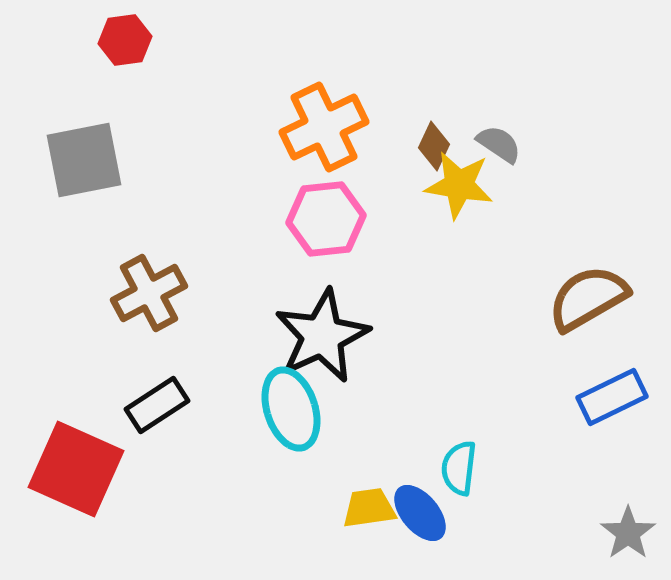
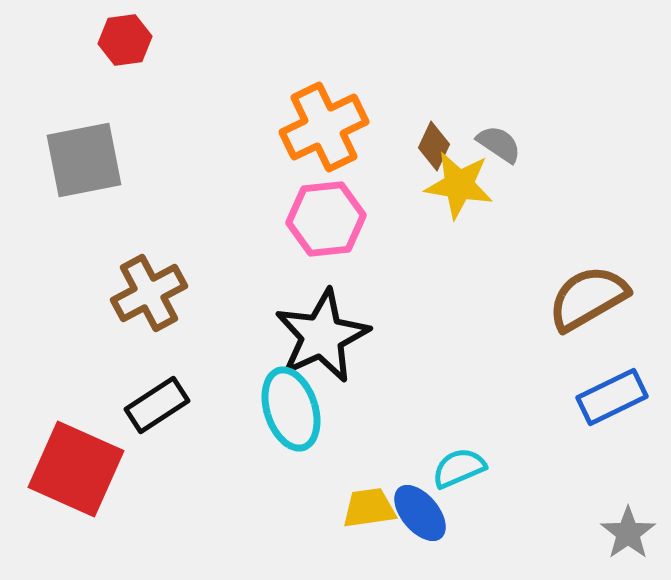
cyan semicircle: rotated 60 degrees clockwise
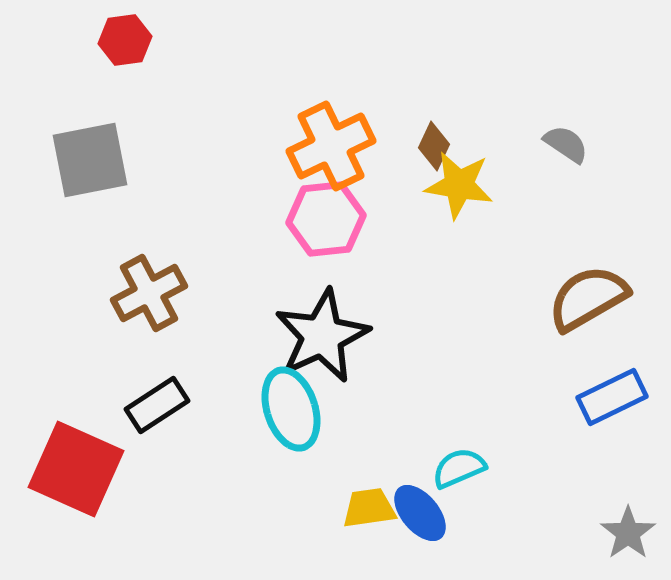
orange cross: moved 7 px right, 19 px down
gray semicircle: moved 67 px right
gray square: moved 6 px right
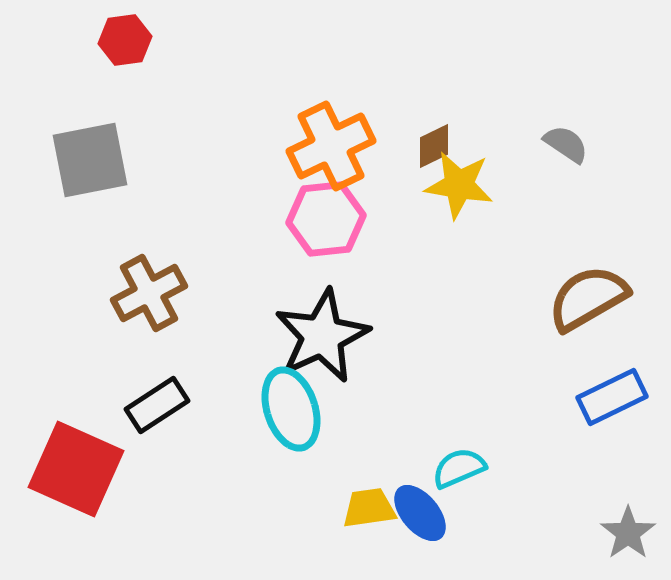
brown diamond: rotated 39 degrees clockwise
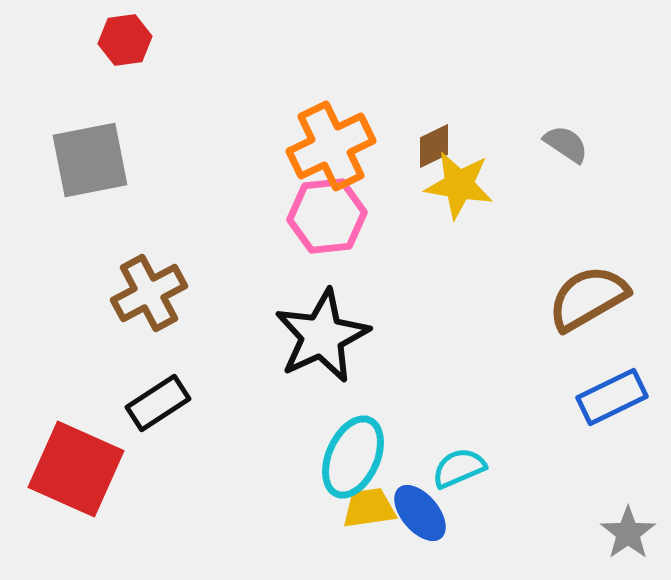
pink hexagon: moved 1 px right, 3 px up
black rectangle: moved 1 px right, 2 px up
cyan ellipse: moved 62 px right, 48 px down; rotated 42 degrees clockwise
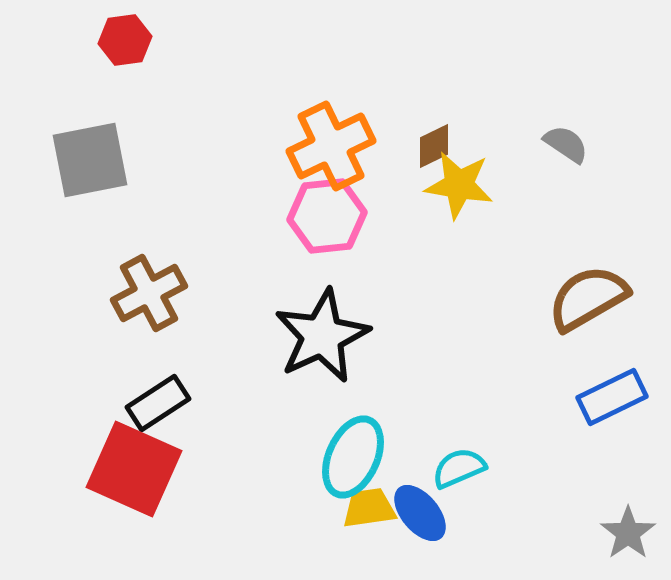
red square: moved 58 px right
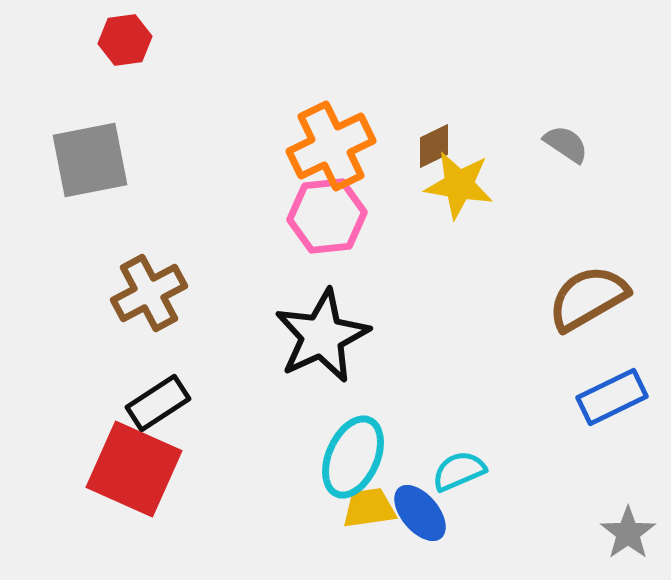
cyan semicircle: moved 3 px down
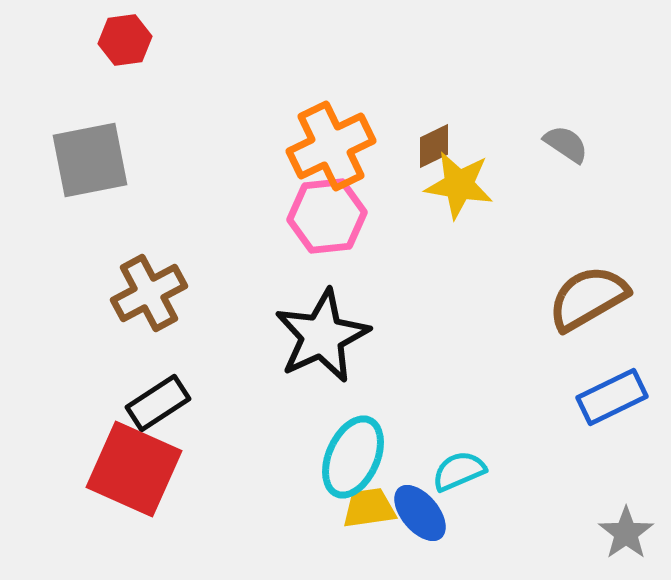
gray star: moved 2 px left
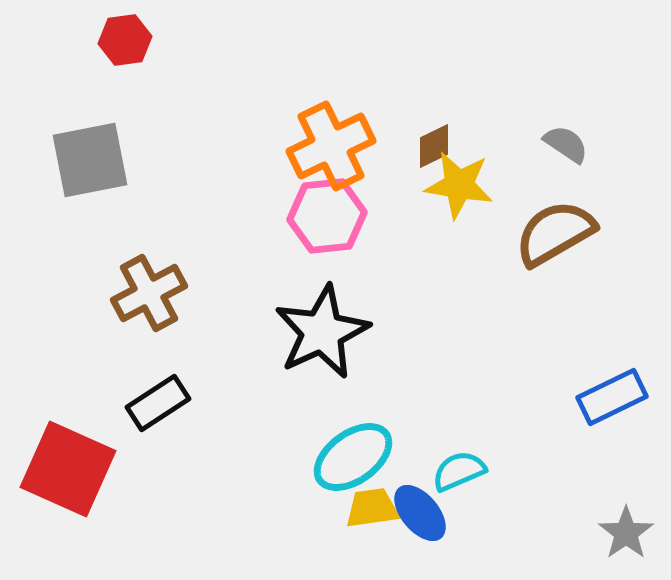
brown semicircle: moved 33 px left, 65 px up
black star: moved 4 px up
cyan ellipse: rotated 30 degrees clockwise
red square: moved 66 px left
yellow trapezoid: moved 3 px right
